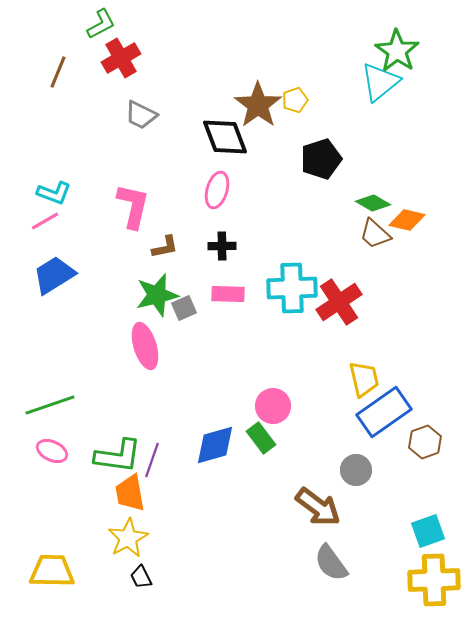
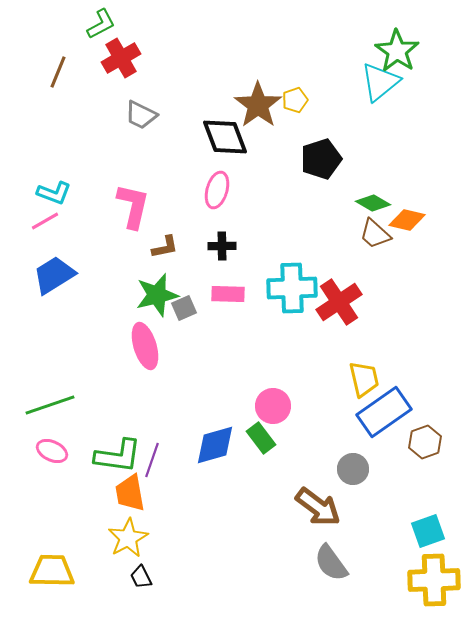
gray circle at (356, 470): moved 3 px left, 1 px up
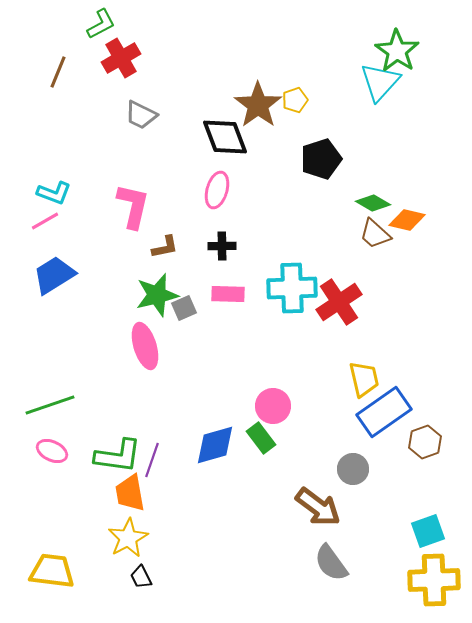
cyan triangle at (380, 82): rotated 9 degrees counterclockwise
yellow trapezoid at (52, 571): rotated 6 degrees clockwise
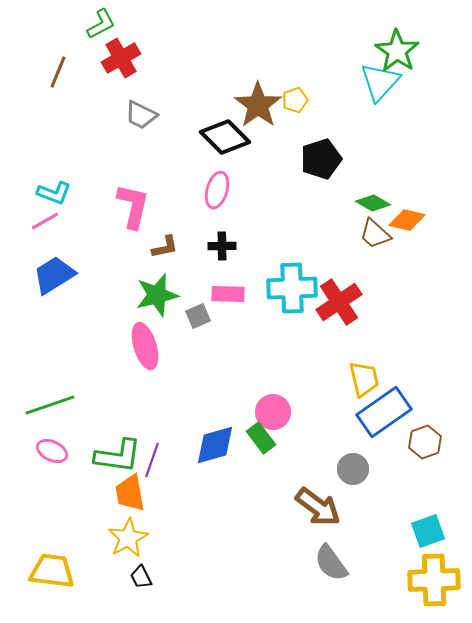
black diamond at (225, 137): rotated 24 degrees counterclockwise
gray square at (184, 308): moved 14 px right, 8 px down
pink circle at (273, 406): moved 6 px down
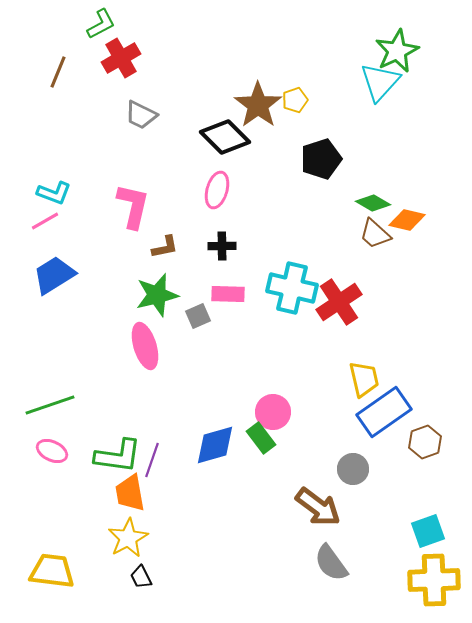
green star at (397, 51): rotated 12 degrees clockwise
cyan cross at (292, 288): rotated 15 degrees clockwise
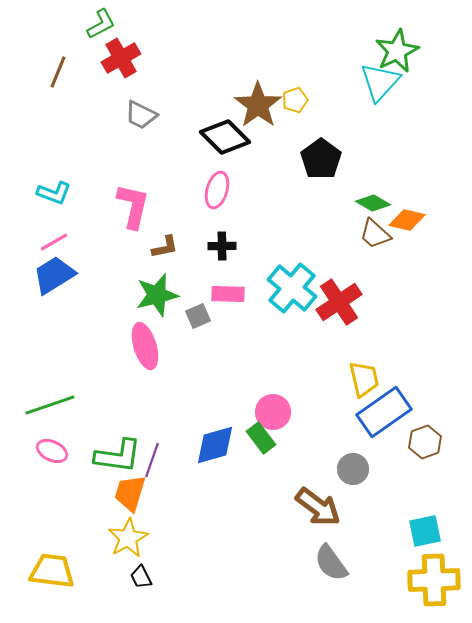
black pentagon at (321, 159): rotated 18 degrees counterclockwise
pink line at (45, 221): moved 9 px right, 21 px down
cyan cross at (292, 288): rotated 27 degrees clockwise
orange trapezoid at (130, 493): rotated 27 degrees clockwise
cyan square at (428, 531): moved 3 px left; rotated 8 degrees clockwise
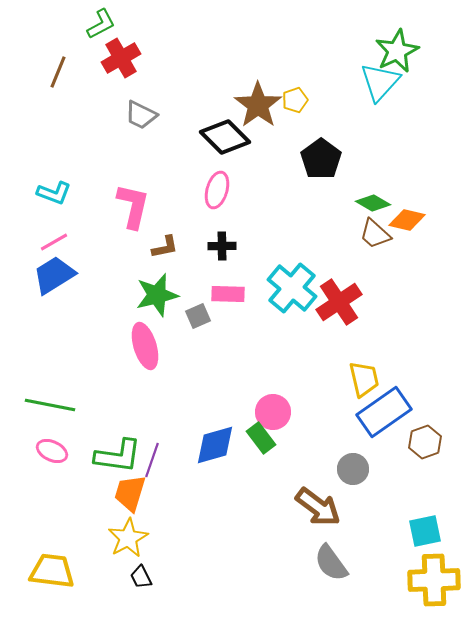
green line at (50, 405): rotated 30 degrees clockwise
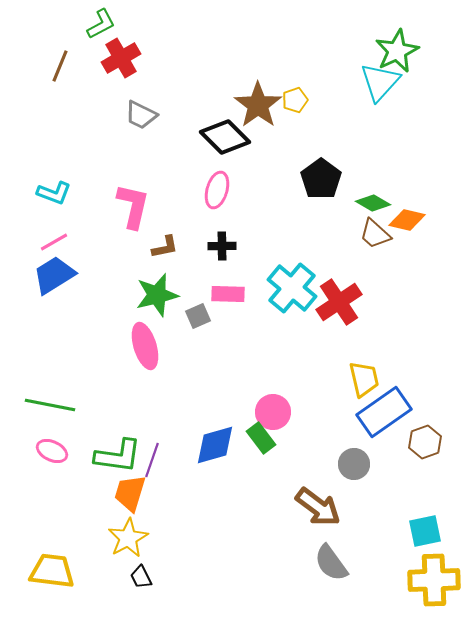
brown line at (58, 72): moved 2 px right, 6 px up
black pentagon at (321, 159): moved 20 px down
gray circle at (353, 469): moved 1 px right, 5 px up
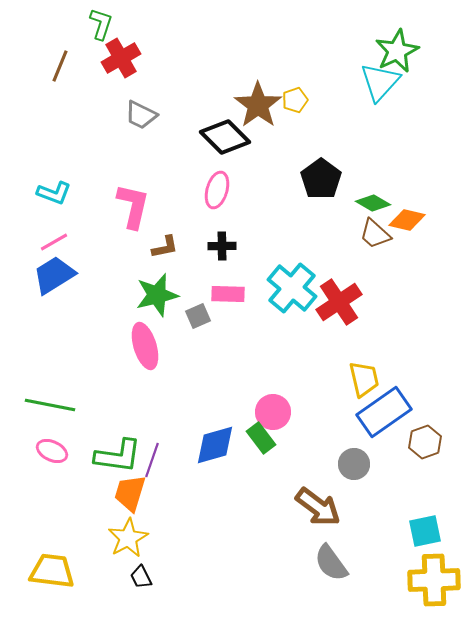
green L-shape at (101, 24): rotated 44 degrees counterclockwise
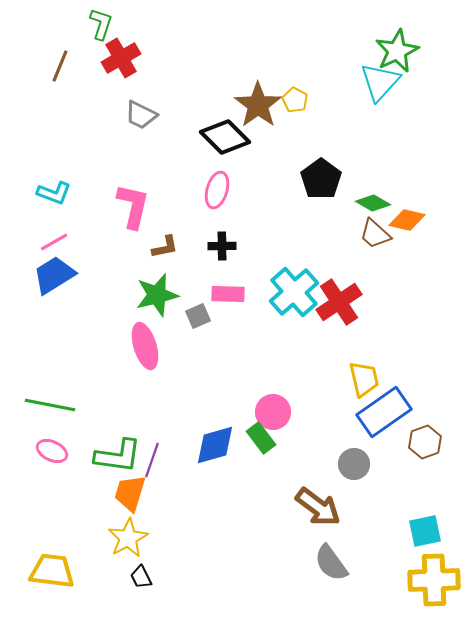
yellow pentagon at (295, 100): rotated 25 degrees counterclockwise
cyan cross at (292, 288): moved 2 px right, 4 px down; rotated 9 degrees clockwise
